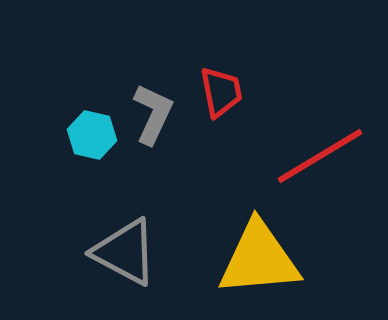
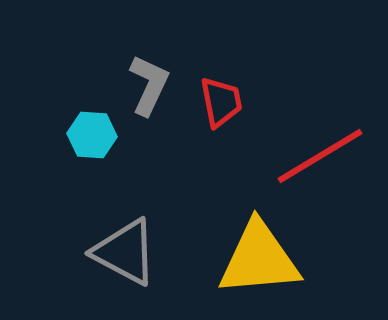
red trapezoid: moved 10 px down
gray L-shape: moved 4 px left, 29 px up
cyan hexagon: rotated 9 degrees counterclockwise
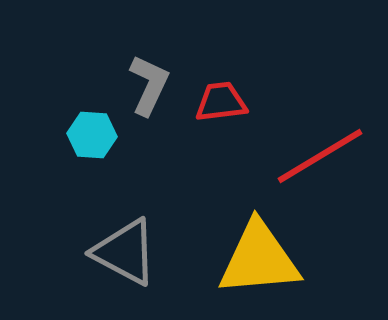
red trapezoid: rotated 86 degrees counterclockwise
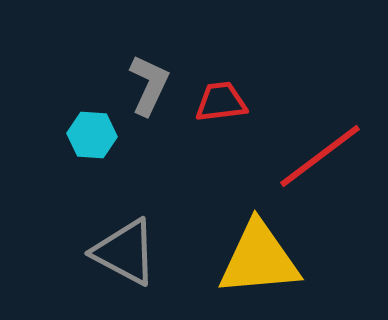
red line: rotated 6 degrees counterclockwise
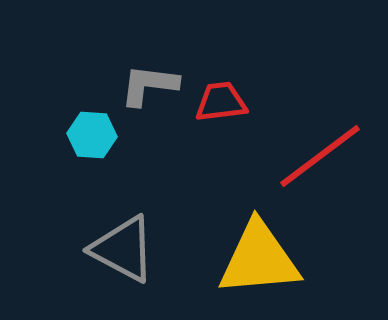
gray L-shape: rotated 108 degrees counterclockwise
gray triangle: moved 2 px left, 3 px up
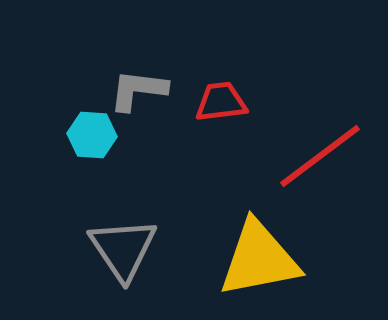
gray L-shape: moved 11 px left, 5 px down
gray triangle: rotated 28 degrees clockwise
yellow triangle: rotated 6 degrees counterclockwise
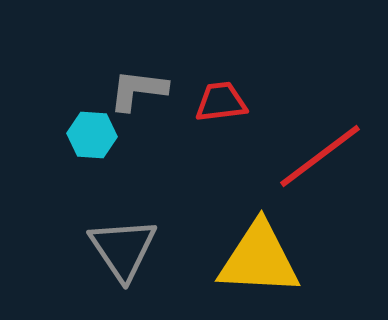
yellow triangle: rotated 14 degrees clockwise
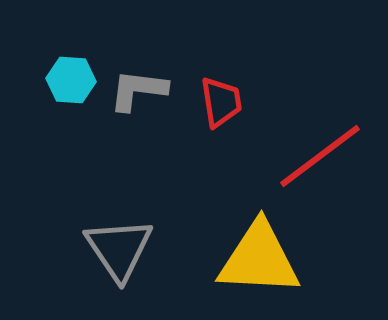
red trapezoid: rotated 88 degrees clockwise
cyan hexagon: moved 21 px left, 55 px up
gray triangle: moved 4 px left
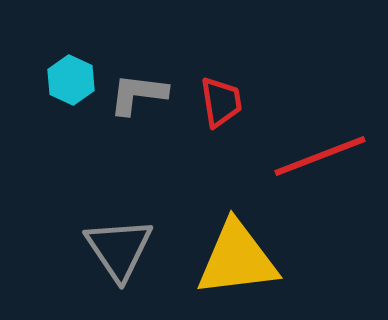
cyan hexagon: rotated 21 degrees clockwise
gray L-shape: moved 4 px down
red line: rotated 16 degrees clockwise
yellow triangle: moved 22 px left; rotated 10 degrees counterclockwise
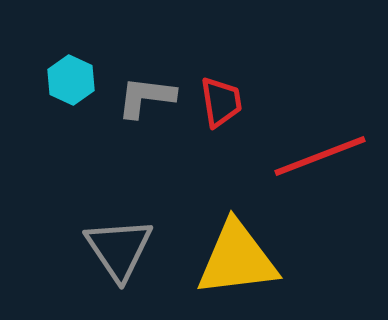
gray L-shape: moved 8 px right, 3 px down
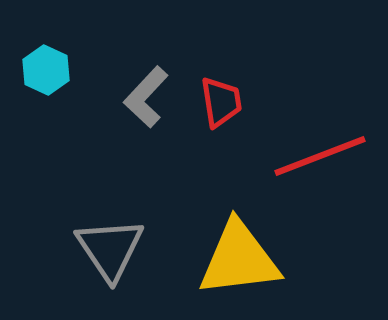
cyan hexagon: moved 25 px left, 10 px up
gray L-shape: rotated 54 degrees counterclockwise
gray triangle: moved 9 px left
yellow triangle: moved 2 px right
